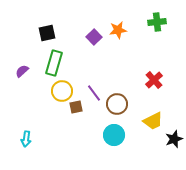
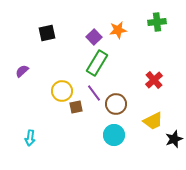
green rectangle: moved 43 px right; rotated 15 degrees clockwise
brown circle: moved 1 px left
cyan arrow: moved 4 px right, 1 px up
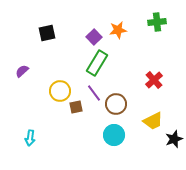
yellow circle: moved 2 px left
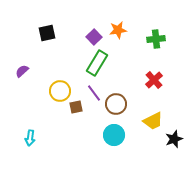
green cross: moved 1 px left, 17 px down
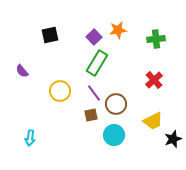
black square: moved 3 px right, 2 px down
purple semicircle: rotated 88 degrees counterclockwise
brown square: moved 15 px right, 8 px down
black star: moved 1 px left
